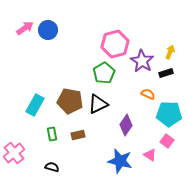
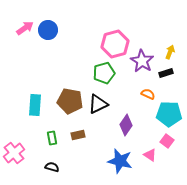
green pentagon: rotated 15 degrees clockwise
cyan rectangle: rotated 25 degrees counterclockwise
green rectangle: moved 4 px down
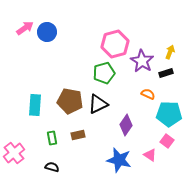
blue circle: moved 1 px left, 2 px down
blue star: moved 1 px left, 1 px up
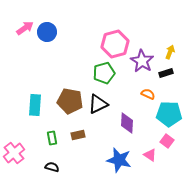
purple diamond: moved 1 px right, 2 px up; rotated 30 degrees counterclockwise
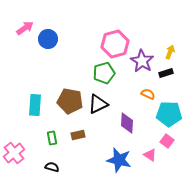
blue circle: moved 1 px right, 7 px down
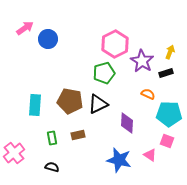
pink hexagon: rotated 12 degrees counterclockwise
pink square: rotated 16 degrees counterclockwise
